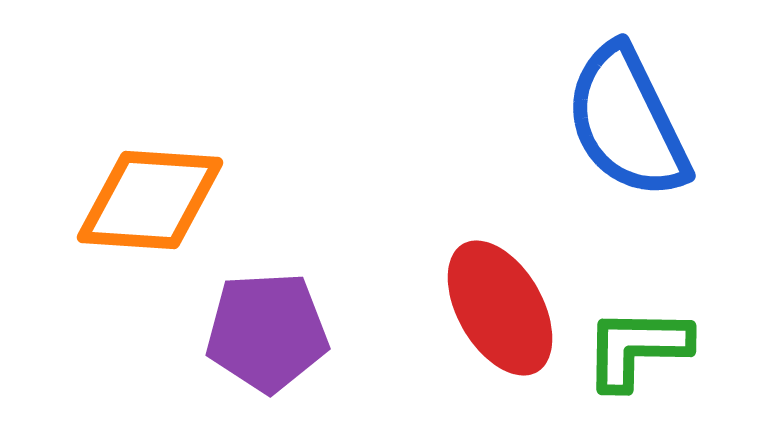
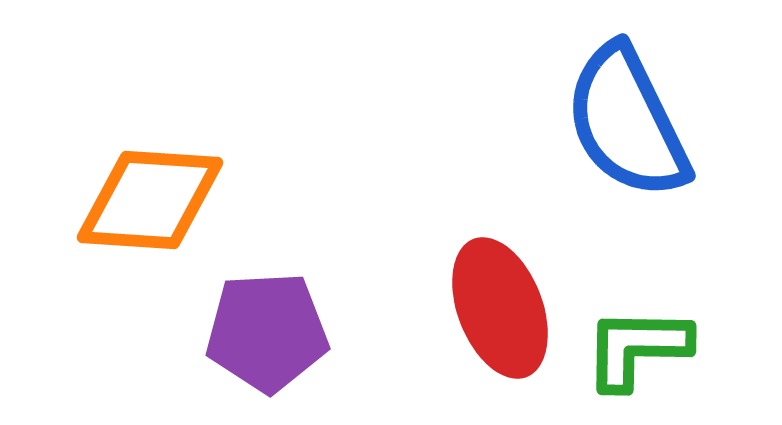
red ellipse: rotated 9 degrees clockwise
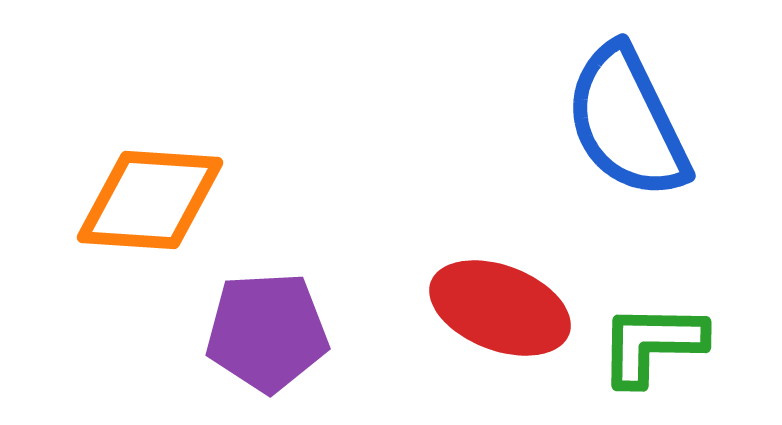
red ellipse: rotated 48 degrees counterclockwise
green L-shape: moved 15 px right, 4 px up
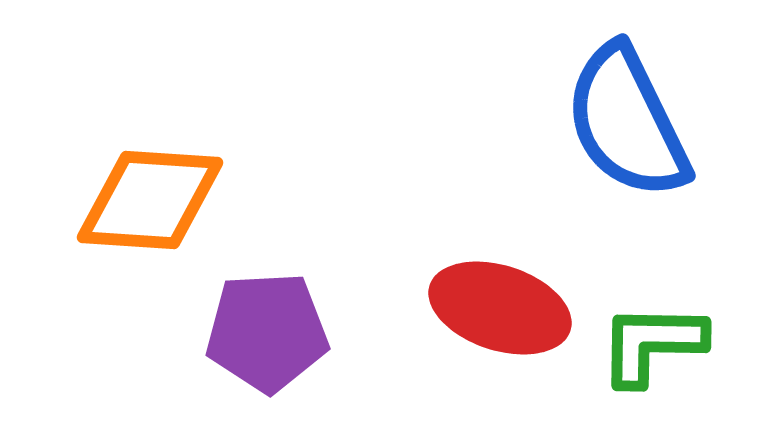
red ellipse: rotated 3 degrees counterclockwise
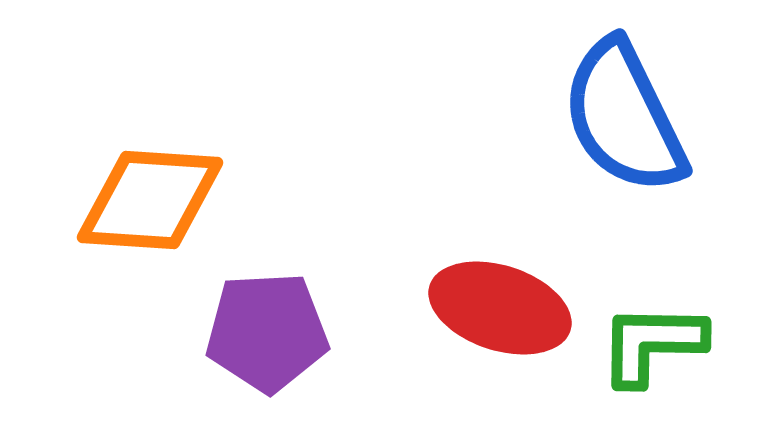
blue semicircle: moved 3 px left, 5 px up
